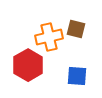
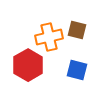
brown square: moved 1 px right, 1 px down
blue square: moved 6 px up; rotated 10 degrees clockwise
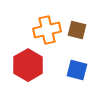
orange cross: moved 2 px left, 7 px up
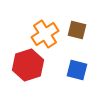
orange cross: moved 2 px left, 4 px down; rotated 20 degrees counterclockwise
red hexagon: rotated 12 degrees clockwise
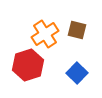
blue square: moved 3 px down; rotated 30 degrees clockwise
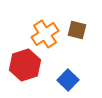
red hexagon: moved 3 px left
blue square: moved 9 px left, 7 px down
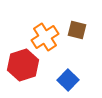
orange cross: moved 3 px down
red hexagon: moved 2 px left
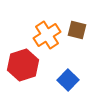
orange cross: moved 2 px right, 2 px up
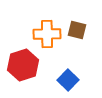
orange cross: moved 1 px up; rotated 32 degrees clockwise
